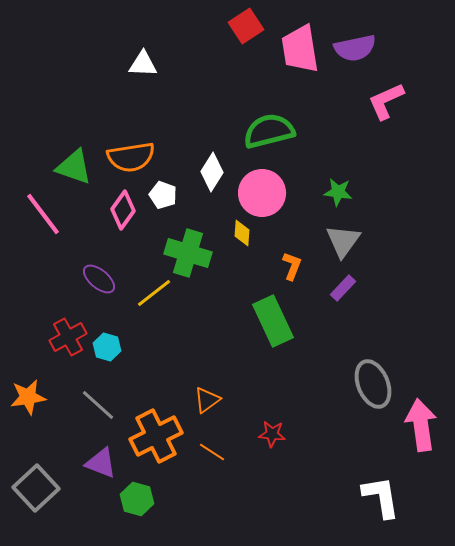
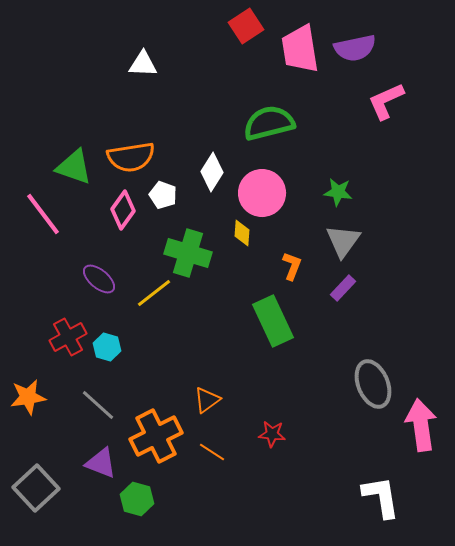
green semicircle: moved 8 px up
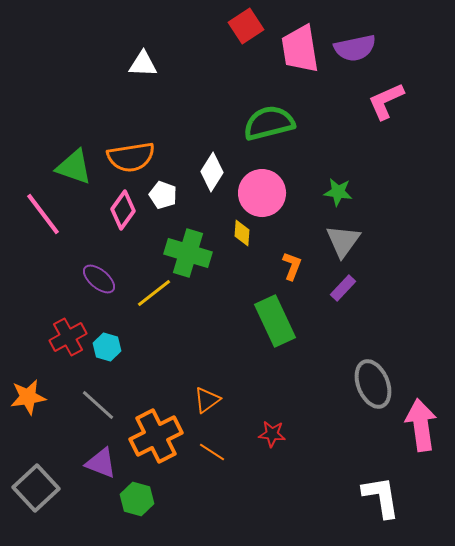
green rectangle: moved 2 px right
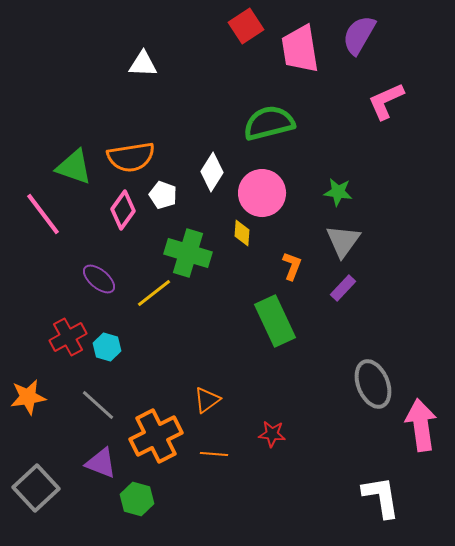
purple semicircle: moved 4 px right, 13 px up; rotated 132 degrees clockwise
orange line: moved 2 px right, 2 px down; rotated 28 degrees counterclockwise
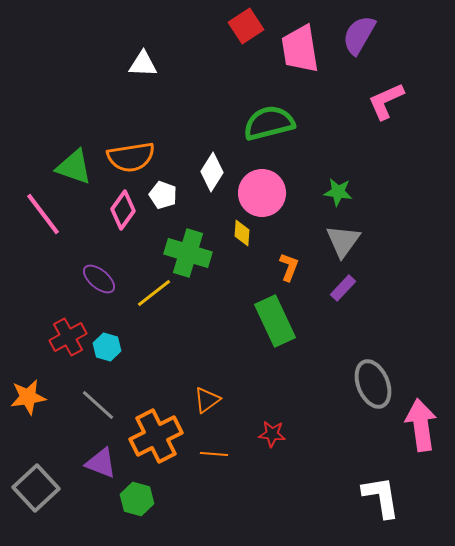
orange L-shape: moved 3 px left, 1 px down
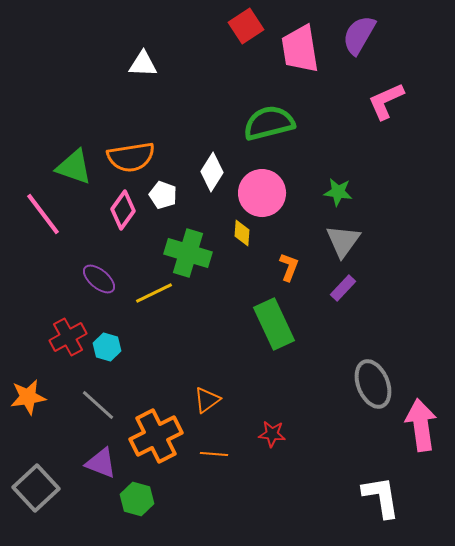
yellow line: rotated 12 degrees clockwise
green rectangle: moved 1 px left, 3 px down
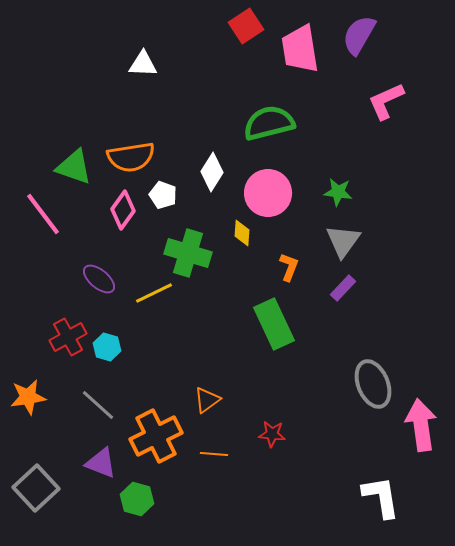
pink circle: moved 6 px right
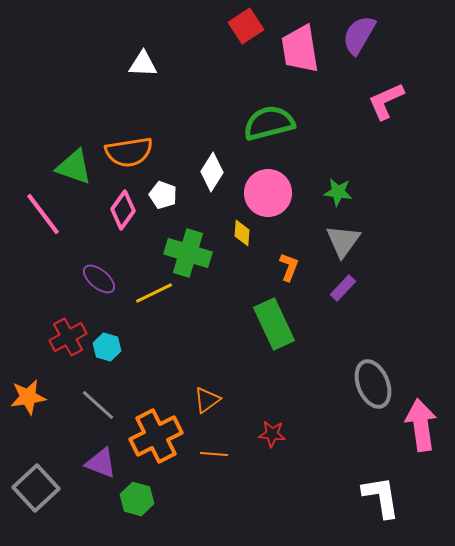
orange semicircle: moved 2 px left, 5 px up
